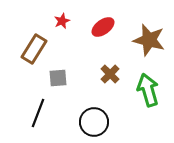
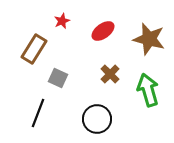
red ellipse: moved 4 px down
brown star: moved 1 px up
gray square: rotated 30 degrees clockwise
black circle: moved 3 px right, 3 px up
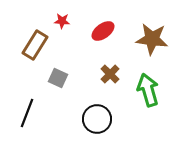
red star: rotated 28 degrees clockwise
brown star: moved 3 px right; rotated 8 degrees counterclockwise
brown rectangle: moved 1 px right, 4 px up
black line: moved 11 px left
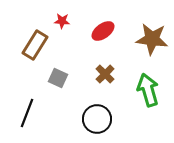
brown cross: moved 5 px left
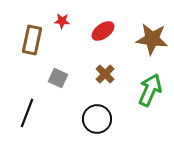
brown rectangle: moved 3 px left, 5 px up; rotated 20 degrees counterclockwise
green arrow: moved 2 px right; rotated 40 degrees clockwise
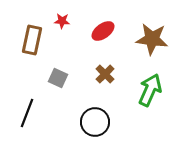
black circle: moved 2 px left, 3 px down
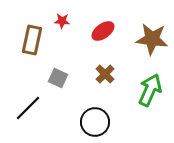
black line: moved 1 px right, 5 px up; rotated 24 degrees clockwise
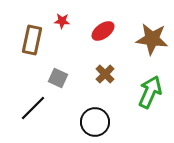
green arrow: moved 2 px down
black line: moved 5 px right
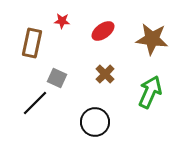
brown rectangle: moved 3 px down
gray square: moved 1 px left
black line: moved 2 px right, 5 px up
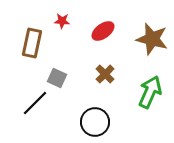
brown star: rotated 8 degrees clockwise
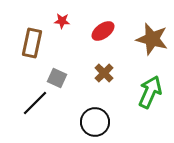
brown cross: moved 1 px left, 1 px up
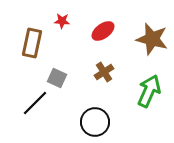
brown cross: moved 1 px up; rotated 12 degrees clockwise
green arrow: moved 1 px left, 1 px up
